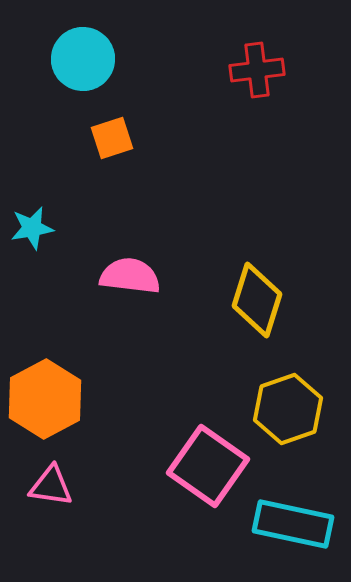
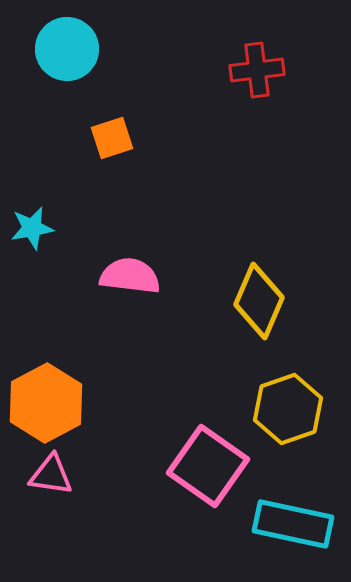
cyan circle: moved 16 px left, 10 px up
yellow diamond: moved 2 px right, 1 px down; rotated 6 degrees clockwise
orange hexagon: moved 1 px right, 4 px down
pink triangle: moved 11 px up
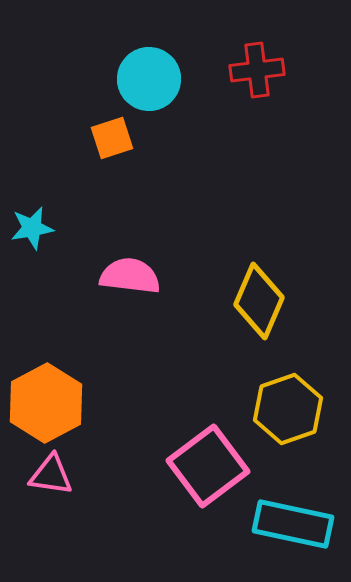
cyan circle: moved 82 px right, 30 px down
pink square: rotated 18 degrees clockwise
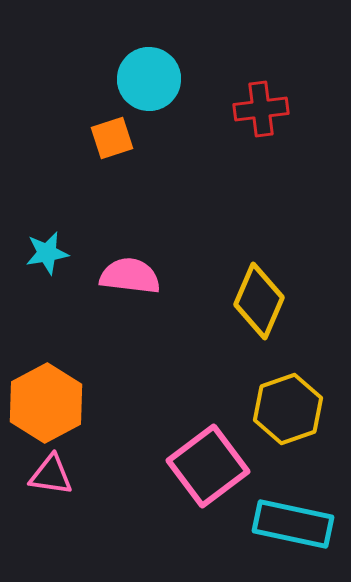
red cross: moved 4 px right, 39 px down
cyan star: moved 15 px right, 25 px down
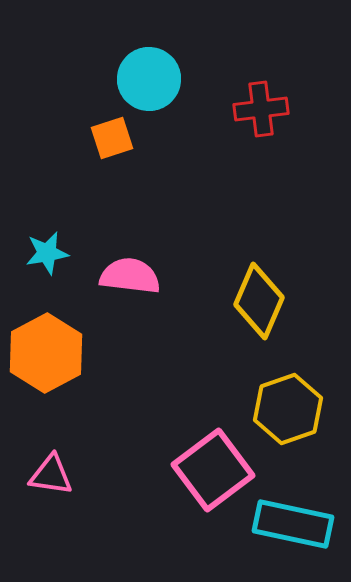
orange hexagon: moved 50 px up
pink square: moved 5 px right, 4 px down
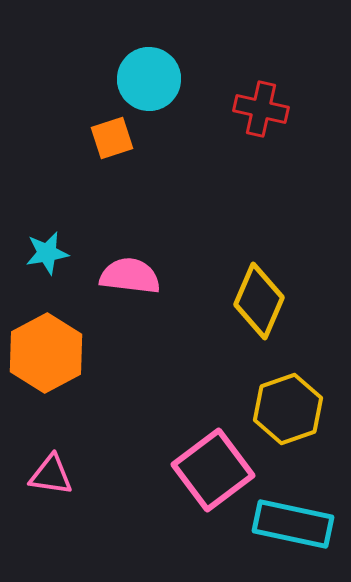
red cross: rotated 20 degrees clockwise
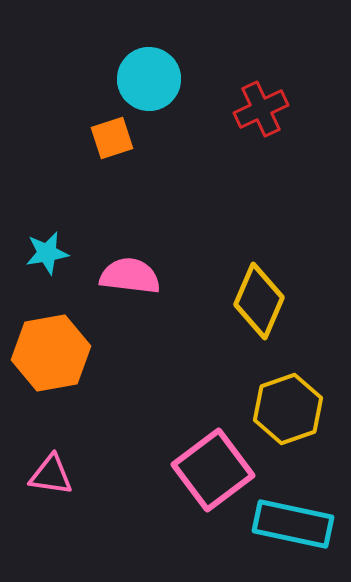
red cross: rotated 38 degrees counterclockwise
orange hexagon: moved 5 px right; rotated 18 degrees clockwise
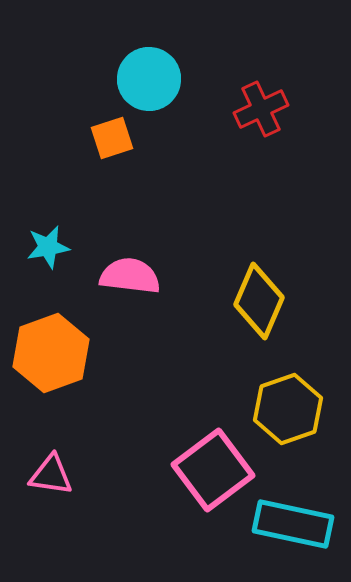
cyan star: moved 1 px right, 6 px up
orange hexagon: rotated 10 degrees counterclockwise
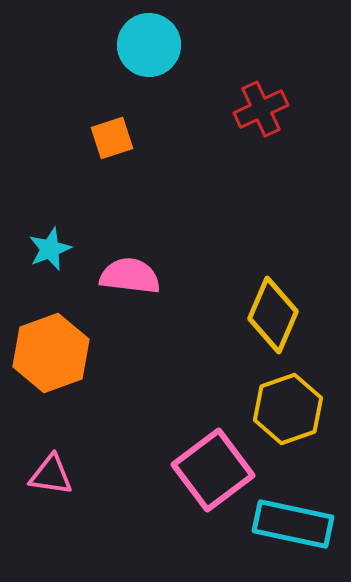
cyan circle: moved 34 px up
cyan star: moved 2 px right, 2 px down; rotated 12 degrees counterclockwise
yellow diamond: moved 14 px right, 14 px down
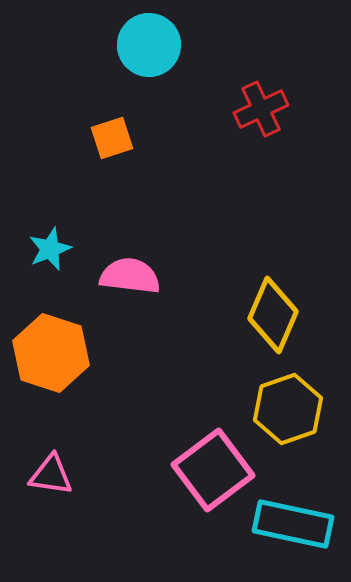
orange hexagon: rotated 22 degrees counterclockwise
